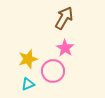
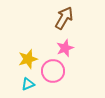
pink star: rotated 18 degrees clockwise
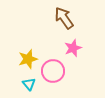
brown arrow: rotated 65 degrees counterclockwise
pink star: moved 8 px right
cyan triangle: moved 1 px right; rotated 48 degrees counterclockwise
